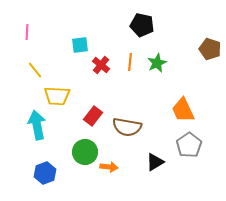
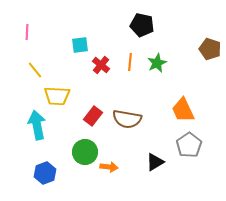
brown semicircle: moved 8 px up
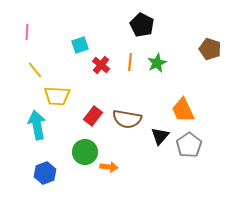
black pentagon: rotated 15 degrees clockwise
cyan square: rotated 12 degrees counterclockwise
black triangle: moved 5 px right, 26 px up; rotated 18 degrees counterclockwise
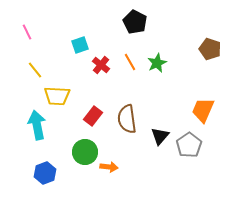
black pentagon: moved 7 px left, 3 px up
pink line: rotated 28 degrees counterclockwise
orange line: rotated 36 degrees counterclockwise
orange trapezoid: moved 20 px right; rotated 48 degrees clockwise
brown semicircle: rotated 72 degrees clockwise
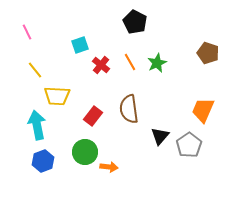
brown pentagon: moved 2 px left, 4 px down
brown semicircle: moved 2 px right, 10 px up
blue hexagon: moved 2 px left, 12 px up
